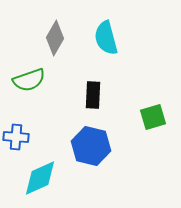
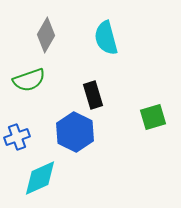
gray diamond: moved 9 px left, 3 px up
black rectangle: rotated 20 degrees counterclockwise
blue cross: moved 1 px right; rotated 25 degrees counterclockwise
blue hexagon: moved 16 px left, 14 px up; rotated 12 degrees clockwise
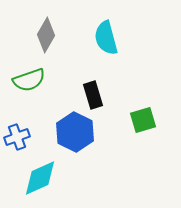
green square: moved 10 px left, 3 px down
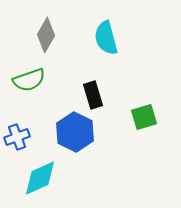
green square: moved 1 px right, 3 px up
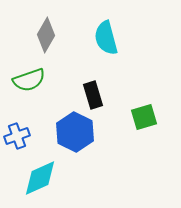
blue cross: moved 1 px up
